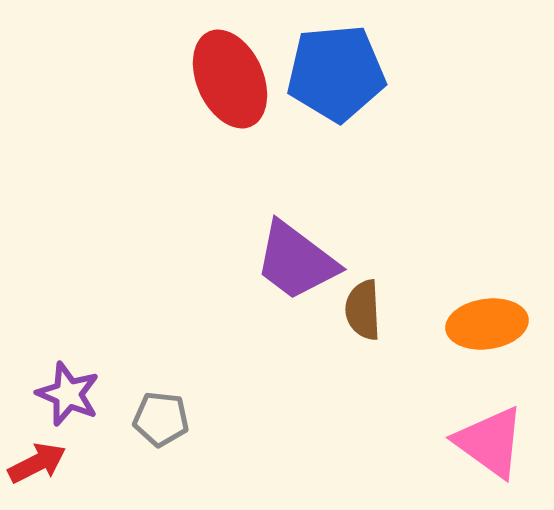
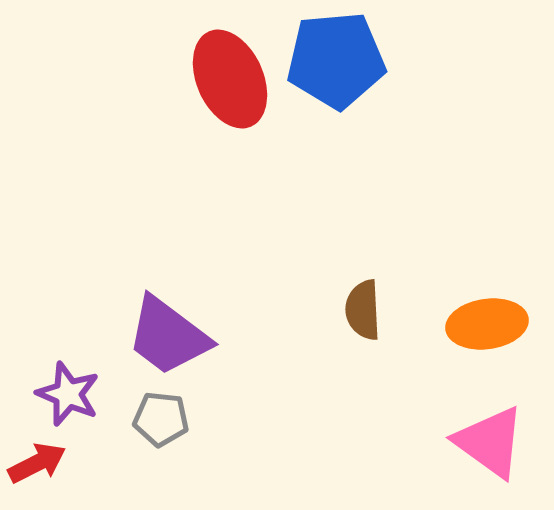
blue pentagon: moved 13 px up
purple trapezoid: moved 128 px left, 75 px down
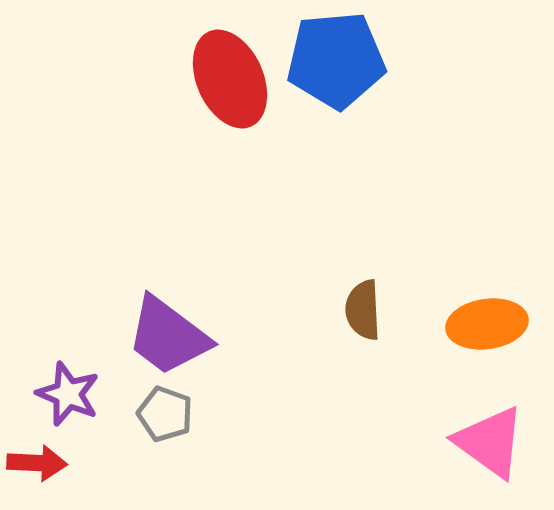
gray pentagon: moved 4 px right, 5 px up; rotated 14 degrees clockwise
red arrow: rotated 30 degrees clockwise
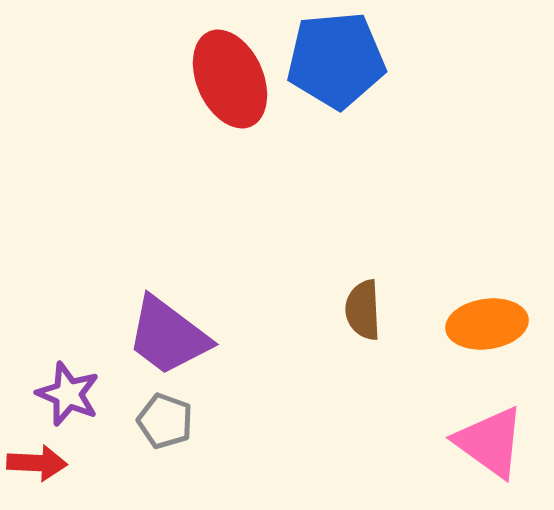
gray pentagon: moved 7 px down
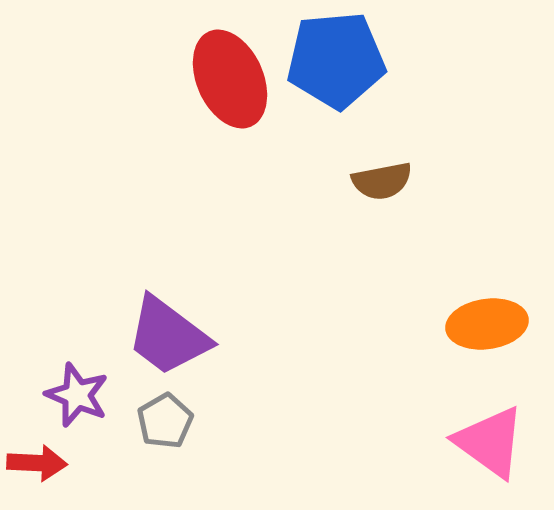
brown semicircle: moved 19 px right, 129 px up; rotated 98 degrees counterclockwise
purple star: moved 9 px right, 1 px down
gray pentagon: rotated 22 degrees clockwise
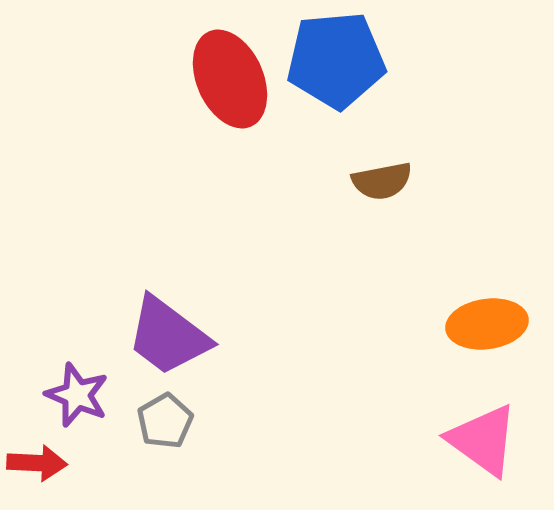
pink triangle: moved 7 px left, 2 px up
